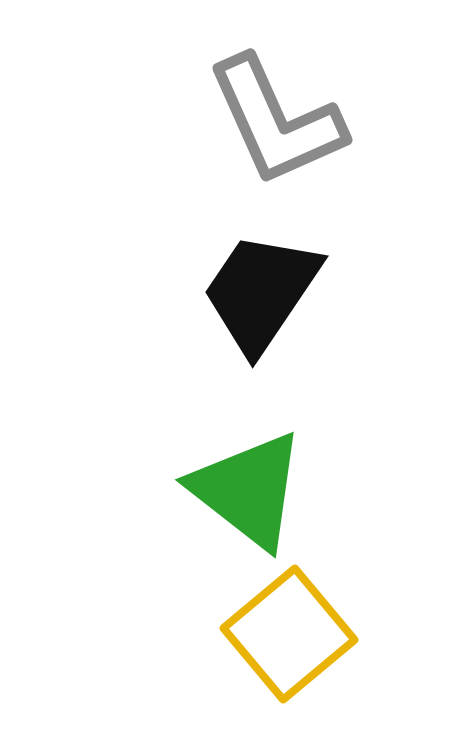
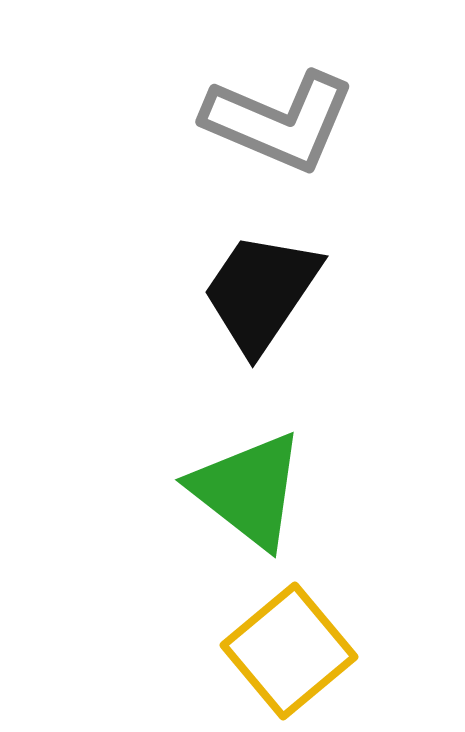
gray L-shape: moved 3 px right; rotated 43 degrees counterclockwise
yellow square: moved 17 px down
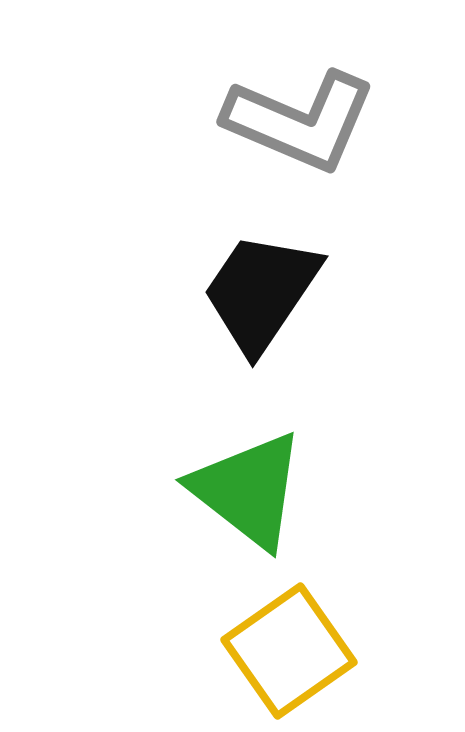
gray L-shape: moved 21 px right
yellow square: rotated 5 degrees clockwise
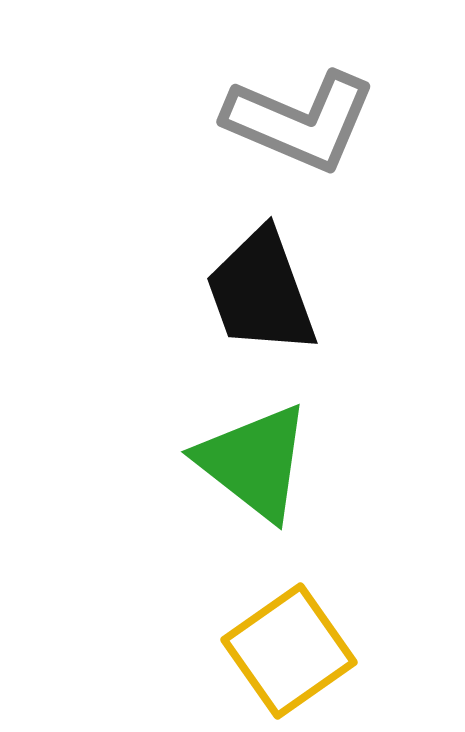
black trapezoid: rotated 54 degrees counterclockwise
green triangle: moved 6 px right, 28 px up
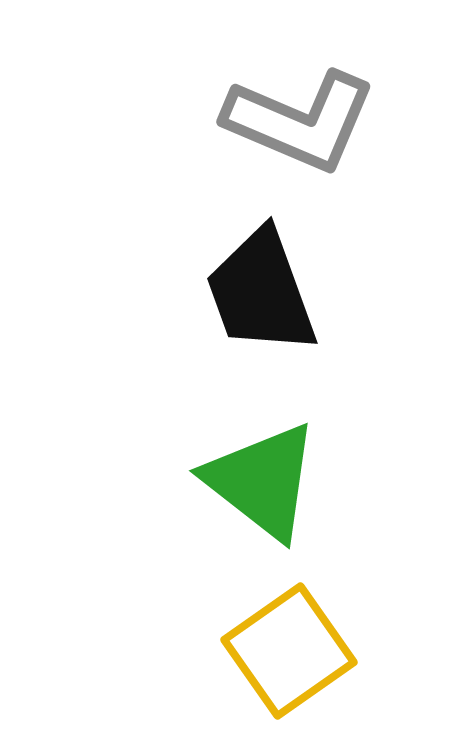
green triangle: moved 8 px right, 19 px down
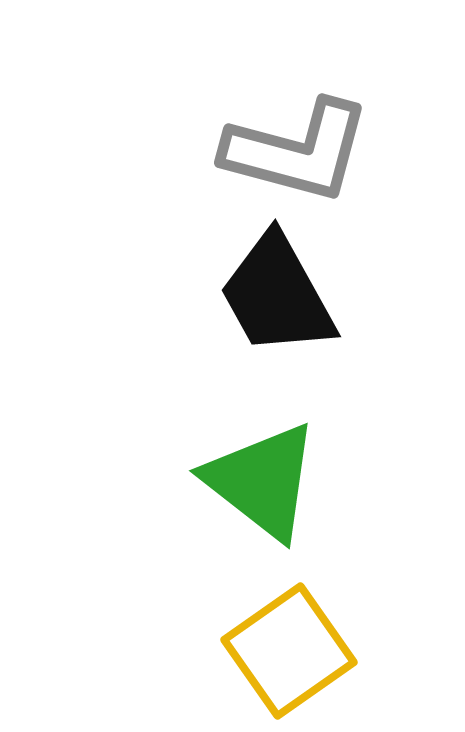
gray L-shape: moved 3 px left, 30 px down; rotated 8 degrees counterclockwise
black trapezoid: moved 16 px right, 3 px down; rotated 9 degrees counterclockwise
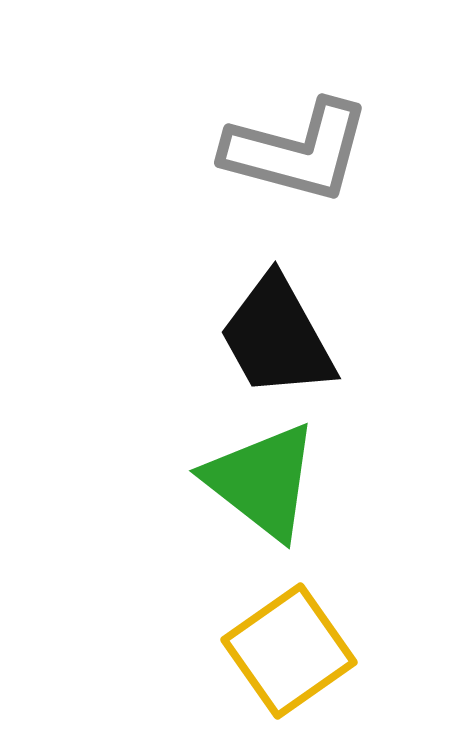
black trapezoid: moved 42 px down
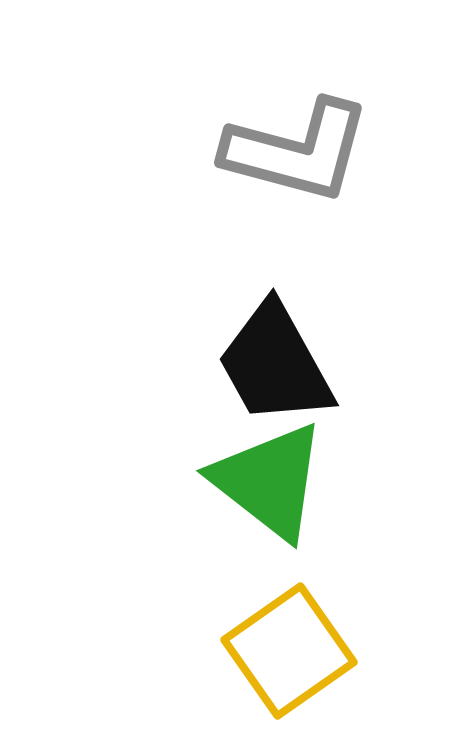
black trapezoid: moved 2 px left, 27 px down
green triangle: moved 7 px right
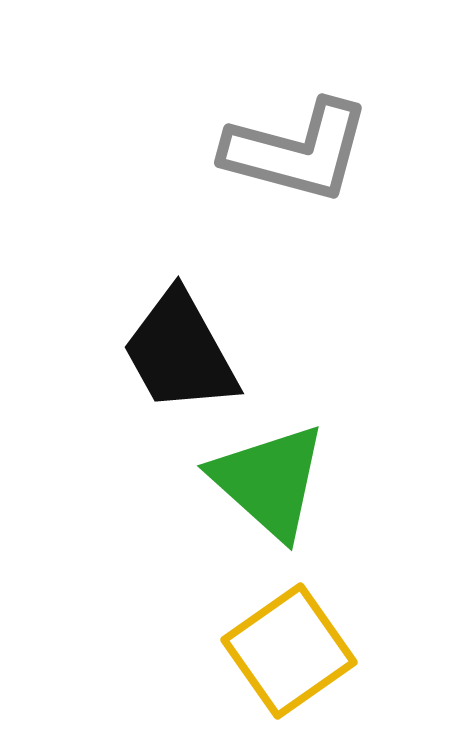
black trapezoid: moved 95 px left, 12 px up
green triangle: rotated 4 degrees clockwise
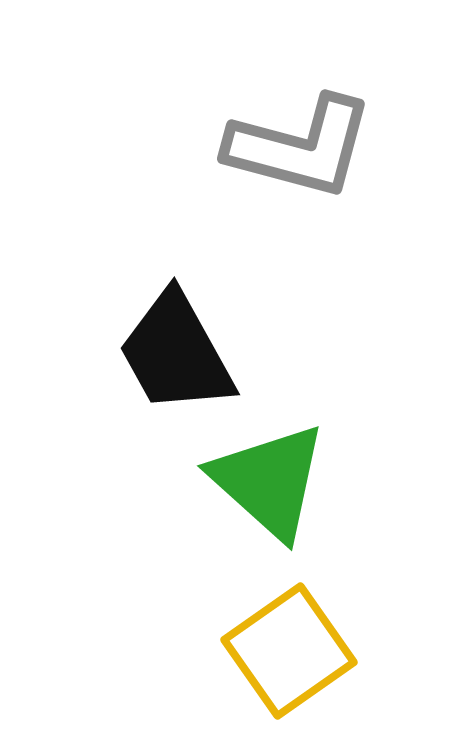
gray L-shape: moved 3 px right, 4 px up
black trapezoid: moved 4 px left, 1 px down
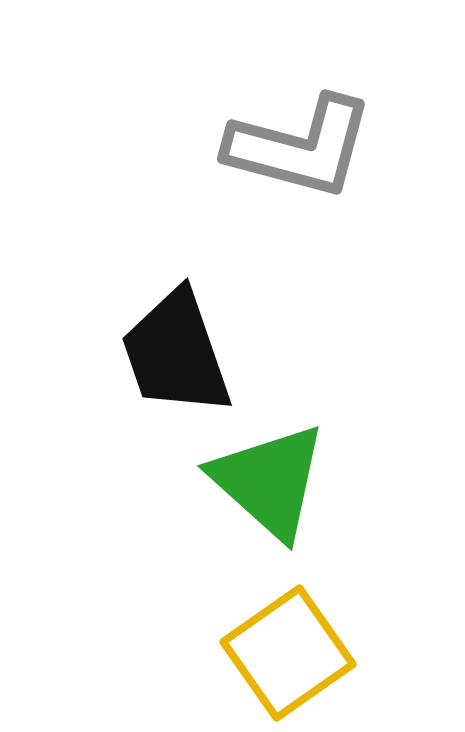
black trapezoid: rotated 10 degrees clockwise
yellow square: moved 1 px left, 2 px down
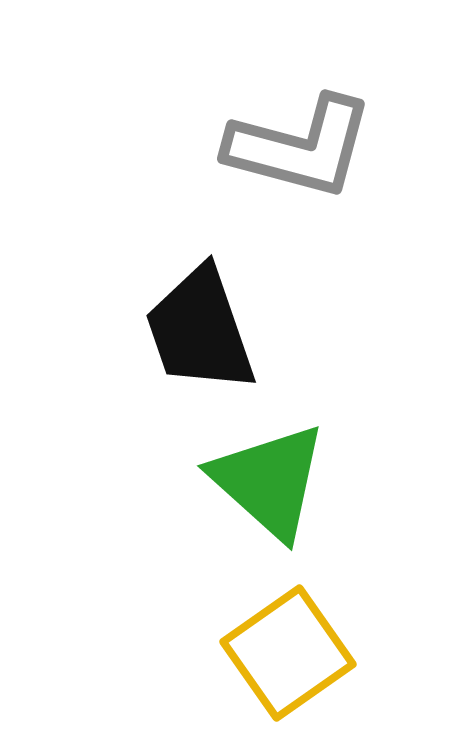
black trapezoid: moved 24 px right, 23 px up
